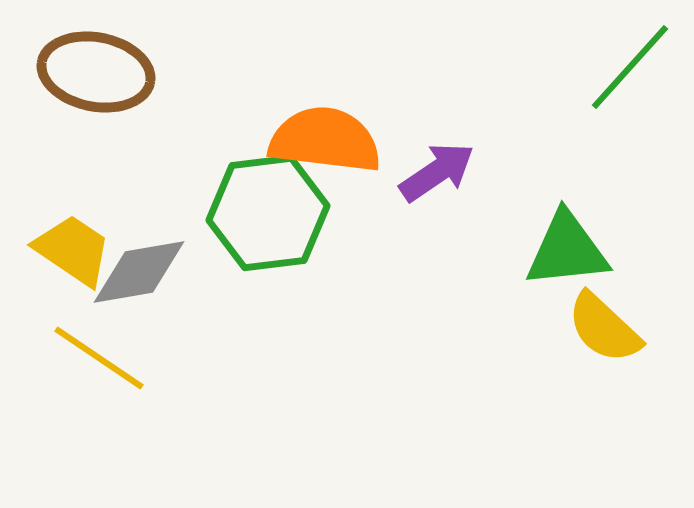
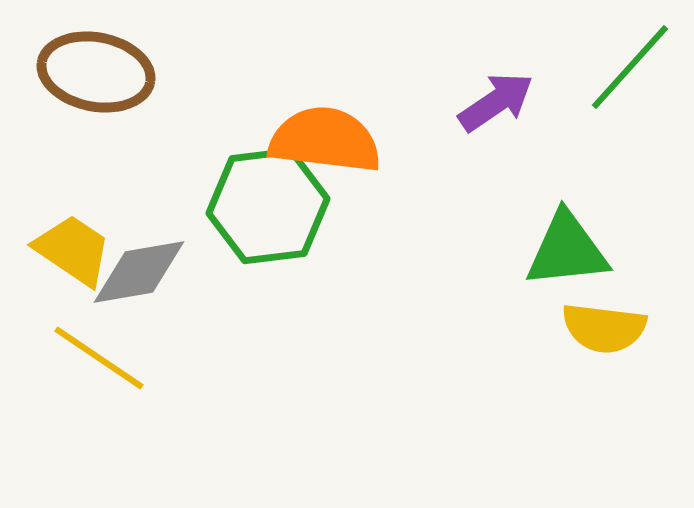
purple arrow: moved 59 px right, 70 px up
green hexagon: moved 7 px up
yellow semicircle: rotated 36 degrees counterclockwise
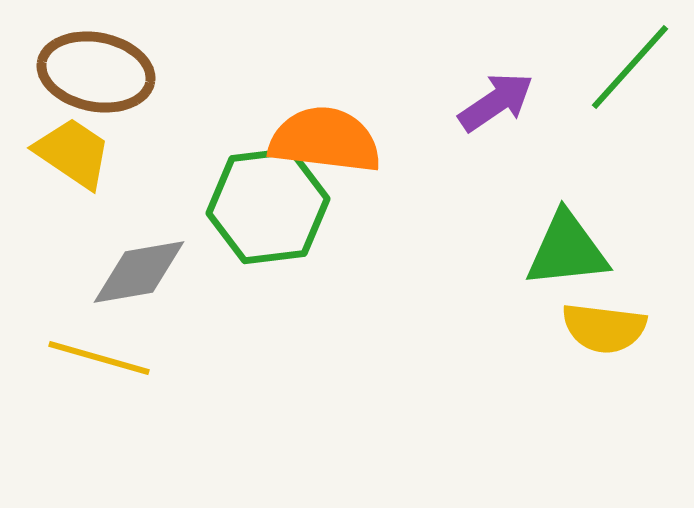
yellow trapezoid: moved 97 px up
yellow line: rotated 18 degrees counterclockwise
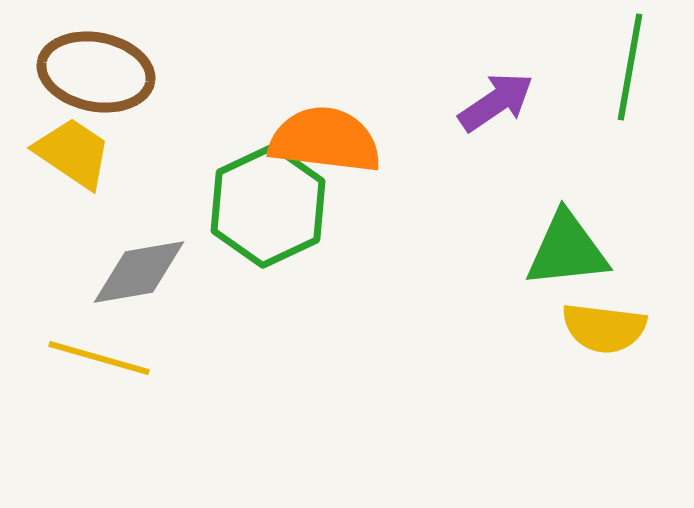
green line: rotated 32 degrees counterclockwise
green hexagon: rotated 18 degrees counterclockwise
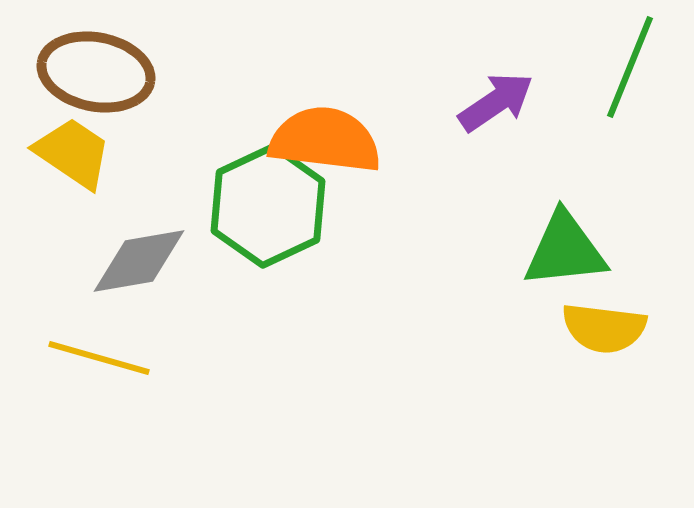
green line: rotated 12 degrees clockwise
green triangle: moved 2 px left
gray diamond: moved 11 px up
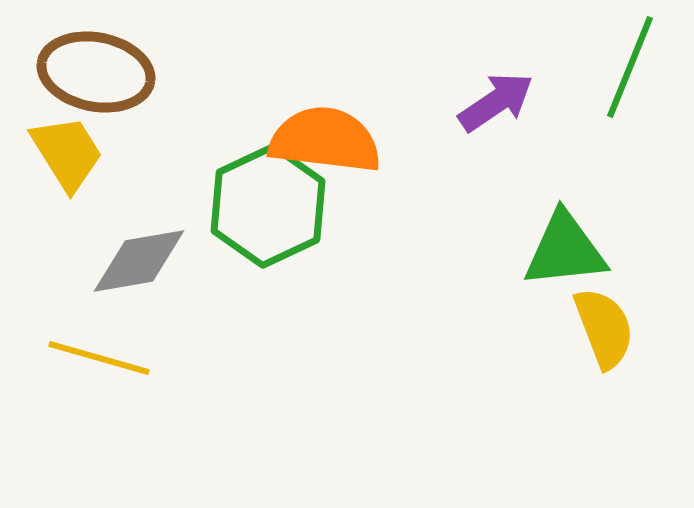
yellow trapezoid: moved 6 px left; rotated 24 degrees clockwise
yellow semicircle: rotated 118 degrees counterclockwise
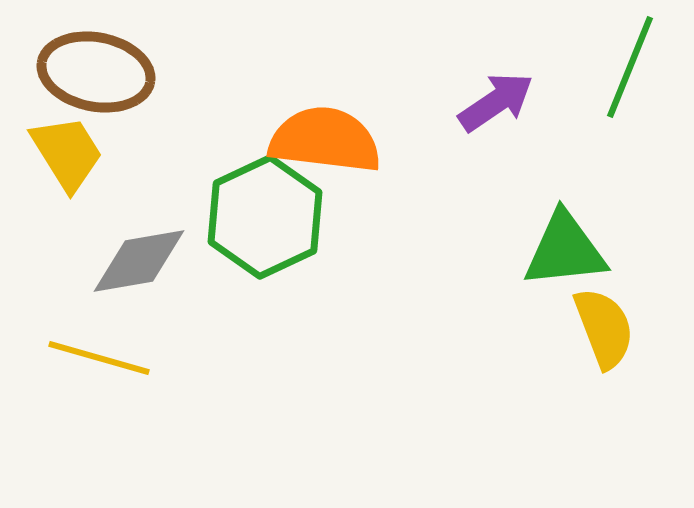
green hexagon: moved 3 px left, 11 px down
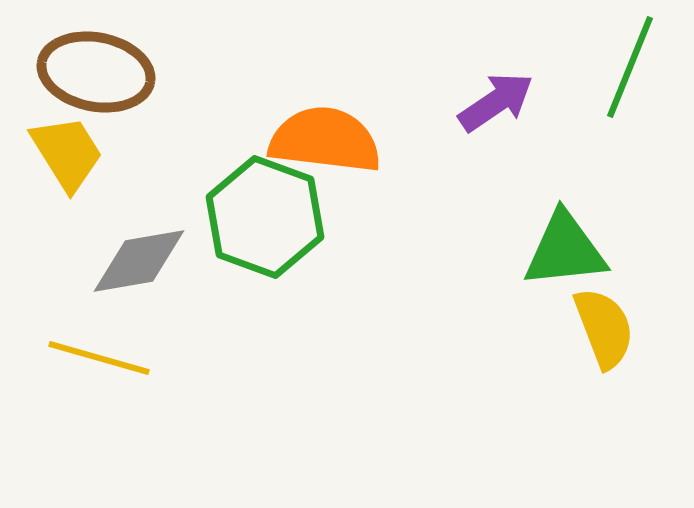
green hexagon: rotated 15 degrees counterclockwise
